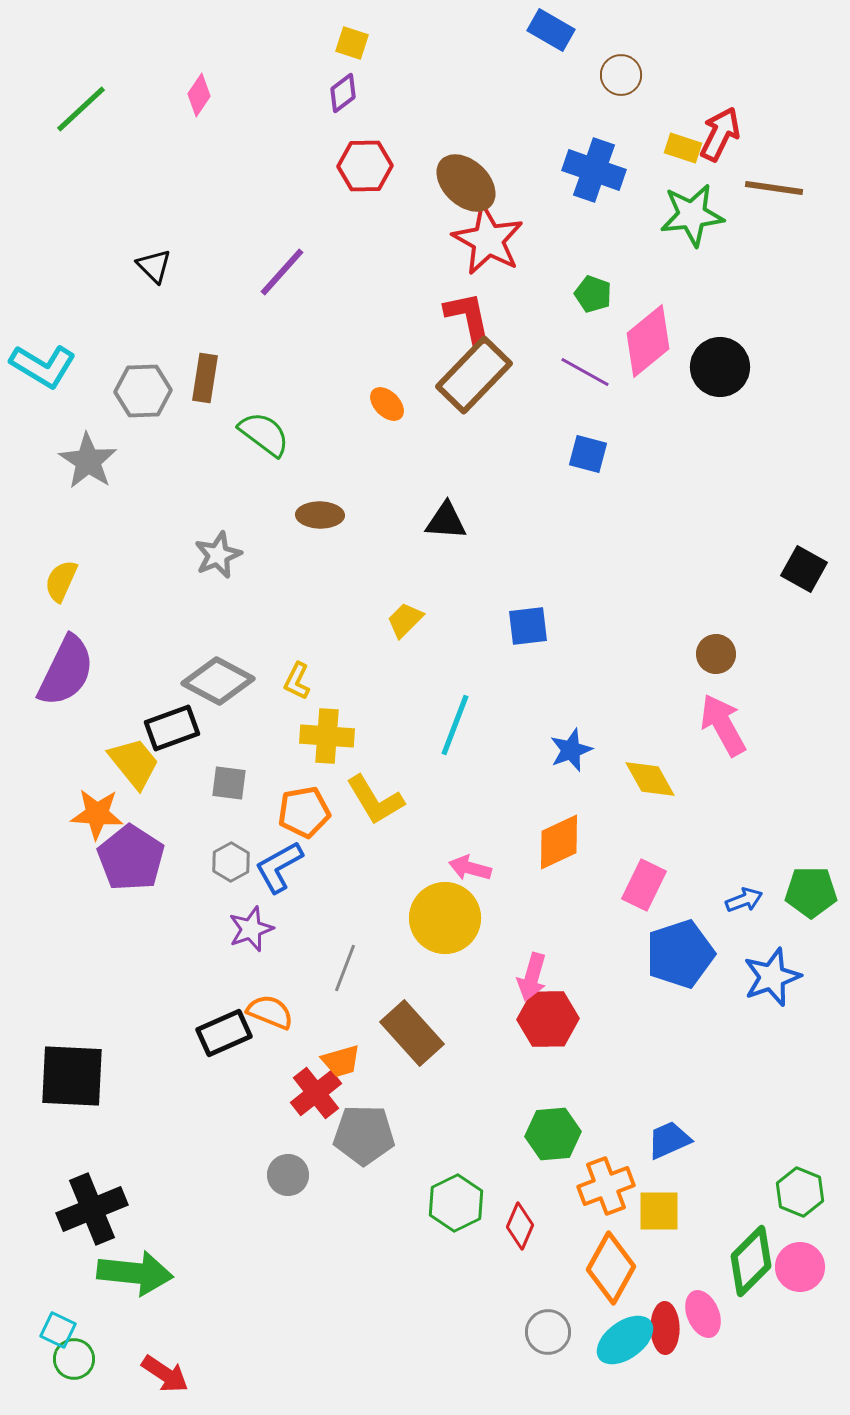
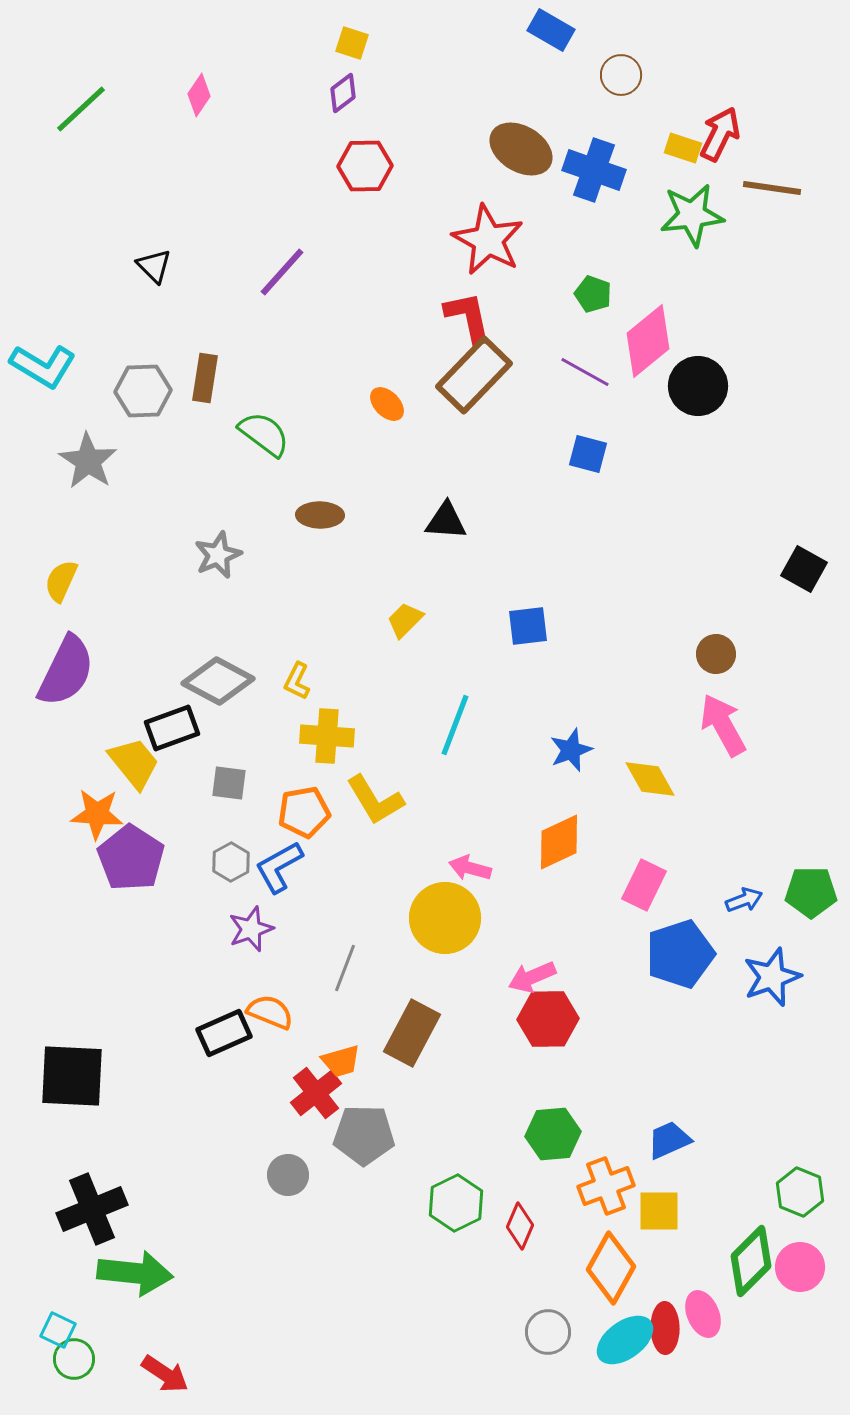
brown ellipse at (466, 183): moved 55 px right, 34 px up; rotated 12 degrees counterclockwise
brown line at (774, 188): moved 2 px left
black circle at (720, 367): moved 22 px left, 19 px down
pink arrow at (532, 977): rotated 51 degrees clockwise
brown rectangle at (412, 1033): rotated 70 degrees clockwise
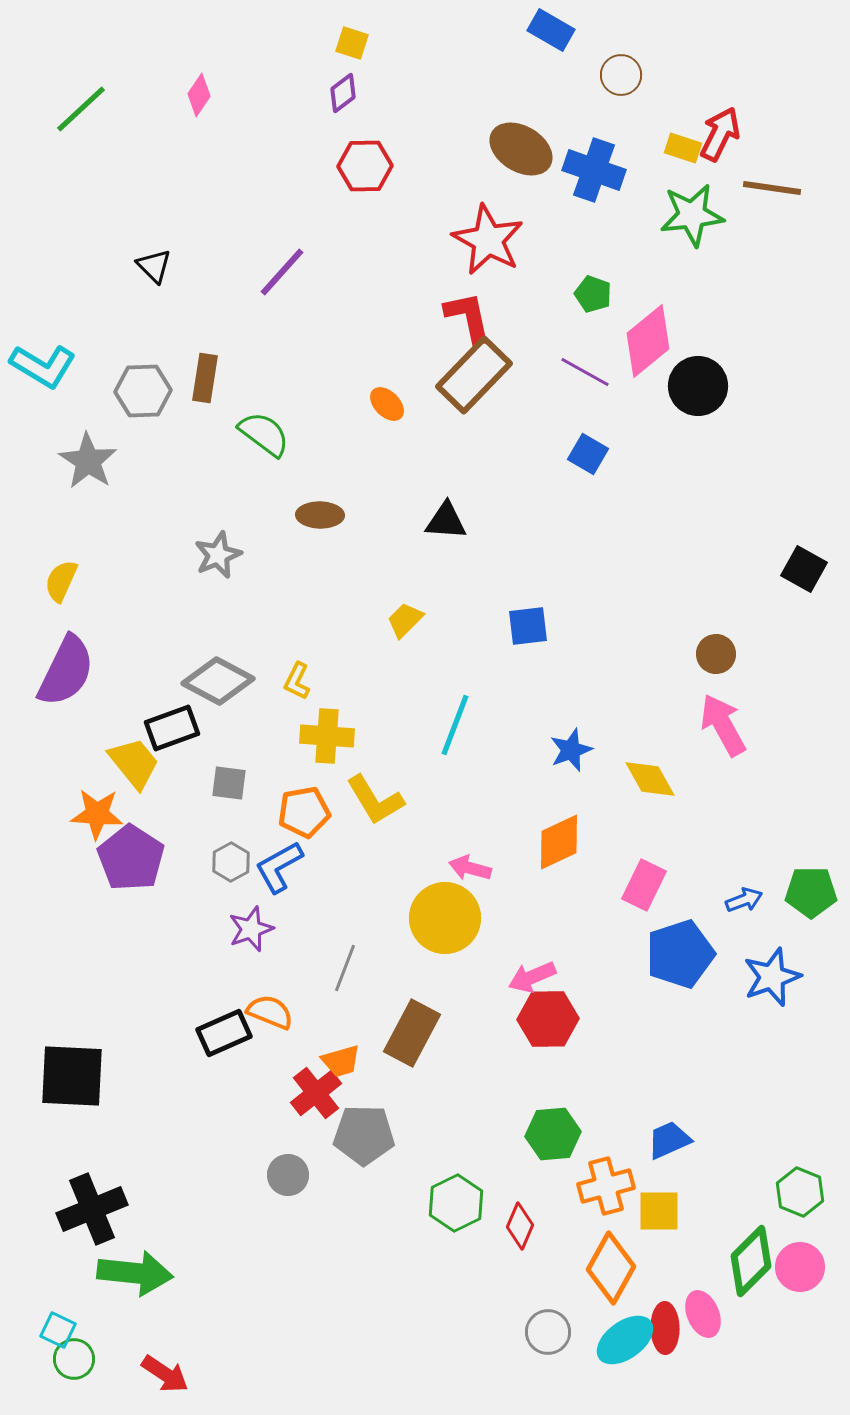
blue square at (588, 454): rotated 15 degrees clockwise
orange cross at (606, 1186): rotated 6 degrees clockwise
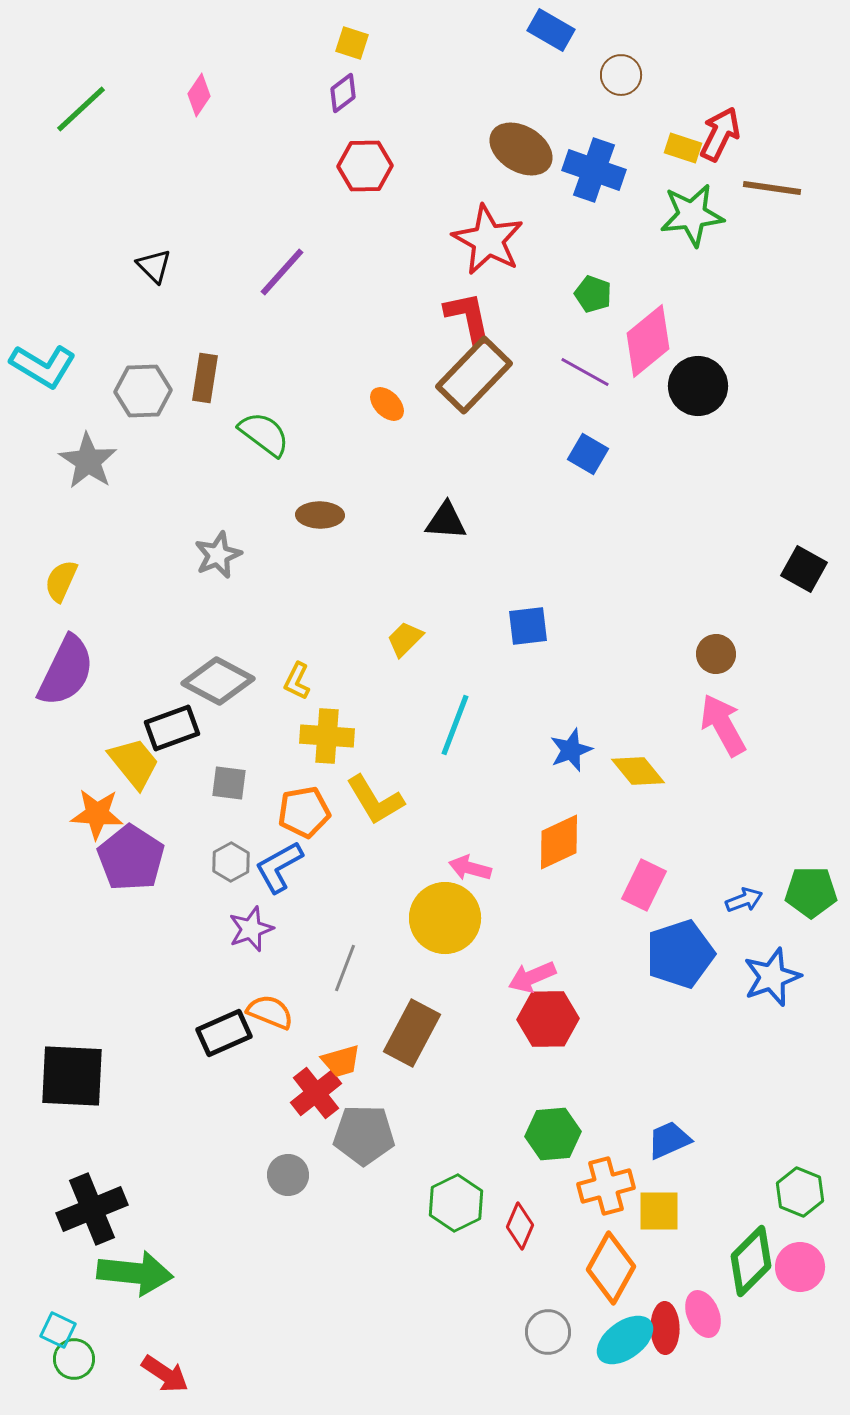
yellow trapezoid at (405, 620): moved 19 px down
yellow diamond at (650, 779): moved 12 px left, 8 px up; rotated 10 degrees counterclockwise
